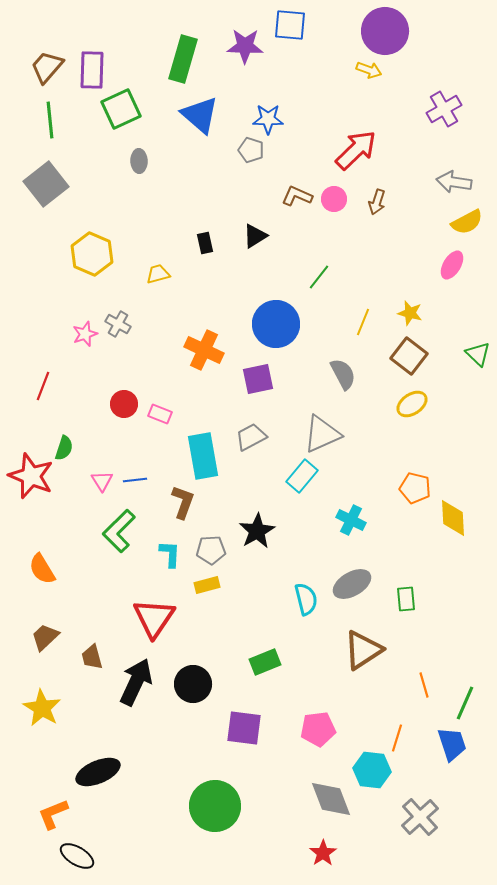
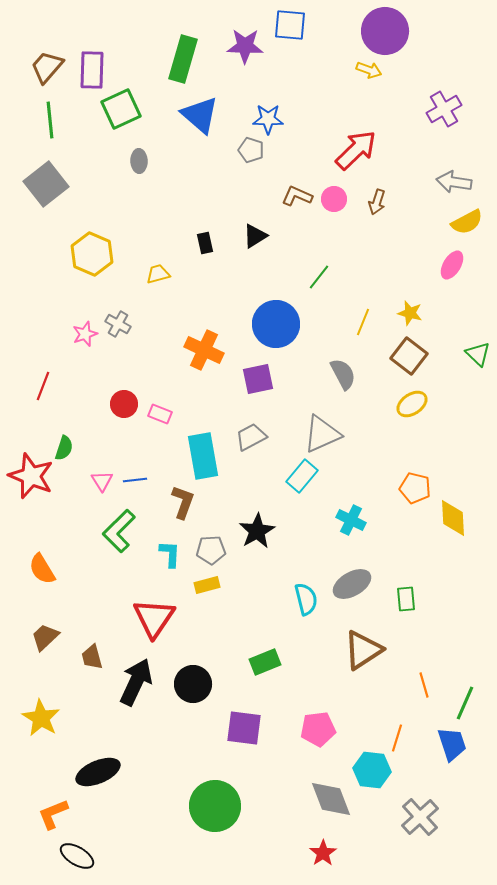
yellow star at (42, 708): moved 1 px left, 10 px down
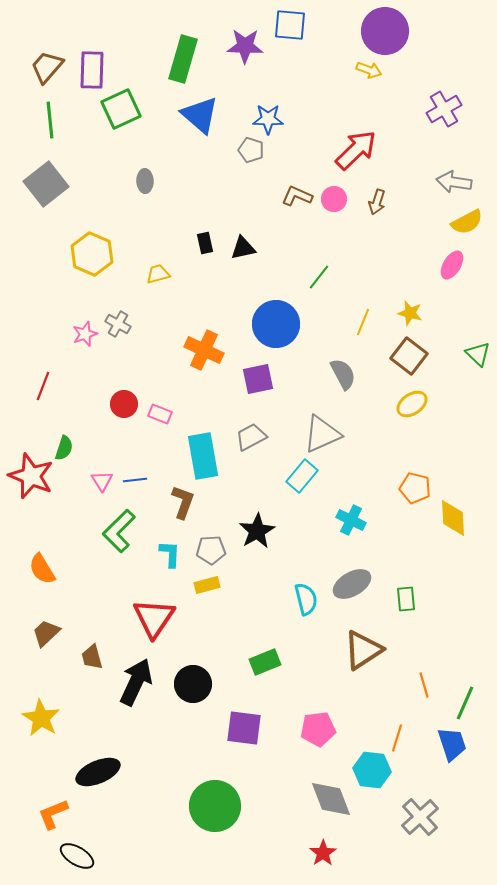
gray ellipse at (139, 161): moved 6 px right, 20 px down
black triangle at (255, 236): moved 12 px left, 12 px down; rotated 20 degrees clockwise
brown trapezoid at (45, 637): moved 1 px right, 4 px up
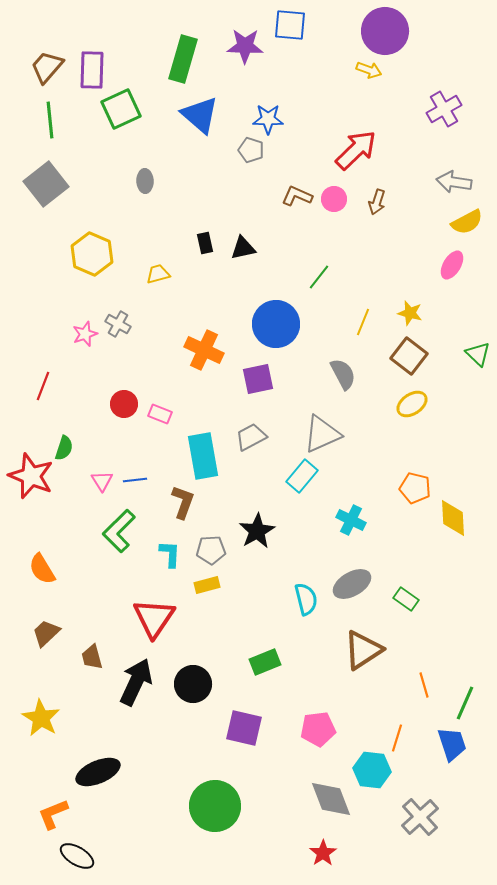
green rectangle at (406, 599): rotated 50 degrees counterclockwise
purple square at (244, 728): rotated 6 degrees clockwise
